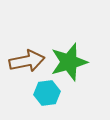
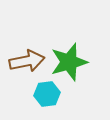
cyan hexagon: moved 1 px down
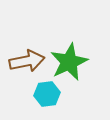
green star: rotated 9 degrees counterclockwise
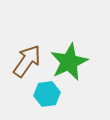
brown arrow: rotated 44 degrees counterclockwise
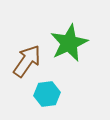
green star: moved 19 px up
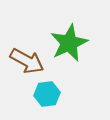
brown arrow: rotated 84 degrees clockwise
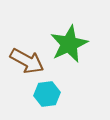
green star: moved 1 px down
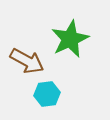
green star: moved 1 px right, 5 px up
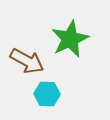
cyan hexagon: rotated 10 degrees clockwise
